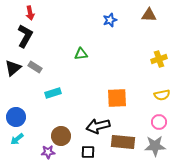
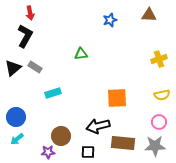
brown rectangle: moved 1 px down
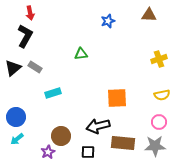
blue star: moved 2 px left, 1 px down
purple star: rotated 24 degrees counterclockwise
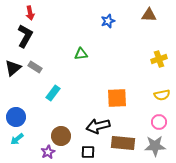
cyan rectangle: rotated 35 degrees counterclockwise
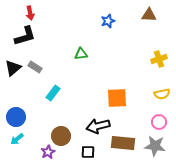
black L-shape: rotated 45 degrees clockwise
yellow semicircle: moved 1 px up
gray star: rotated 10 degrees clockwise
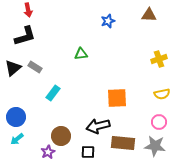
red arrow: moved 2 px left, 3 px up
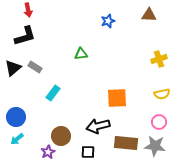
brown rectangle: moved 3 px right
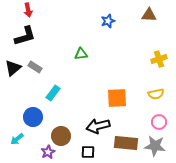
yellow semicircle: moved 6 px left
blue circle: moved 17 px right
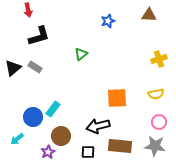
black L-shape: moved 14 px right
green triangle: rotated 32 degrees counterclockwise
cyan rectangle: moved 16 px down
brown rectangle: moved 6 px left, 3 px down
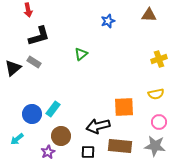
gray rectangle: moved 1 px left, 5 px up
orange square: moved 7 px right, 9 px down
blue circle: moved 1 px left, 3 px up
